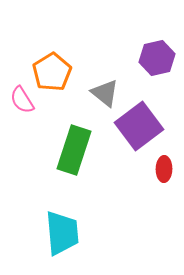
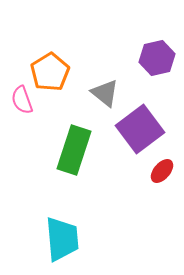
orange pentagon: moved 2 px left
pink semicircle: rotated 12 degrees clockwise
purple square: moved 1 px right, 3 px down
red ellipse: moved 2 px left, 2 px down; rotated 40 degrees clockwise
cyan trapezoid: moved 6 px down
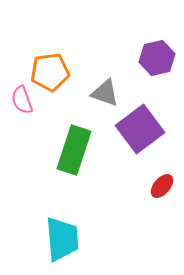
orange pentagon: rotated 24 degrees clockwise
gray triangle: rotated 20 degrees counterclockwise
red ellipse: moved 15 px down
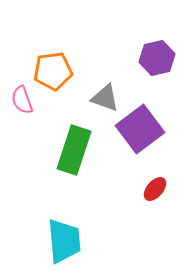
orange pentagon: moved 3 px right, 1 px up
gray triangle: moved 5 px down
red ellipse: moved 7 px left, 3 px down
cyan trapezoid: moved 2 px right, 2 px down
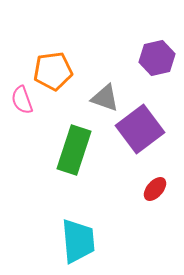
cyan trapezoid: moved 14 px right
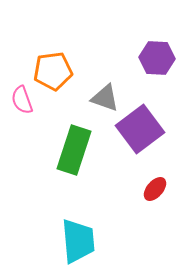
purple hexagon: rotated 16 degrees clockwise
